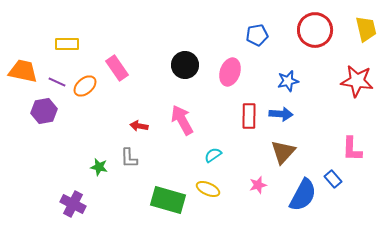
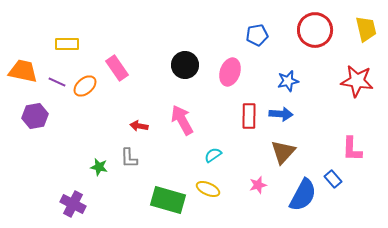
purple hexagon: moved 9 px left, 5 px down
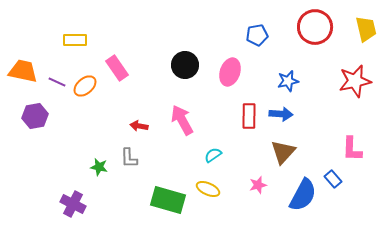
red circle: moved 3 px up
yellow rectangle: moved 8 px right, 4 px up
red star: moved 2 px left; rotated 20 degrees counterclockwise
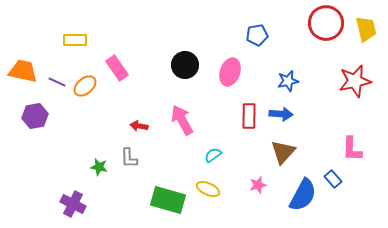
red circle: moved 11 px right, 4 px up
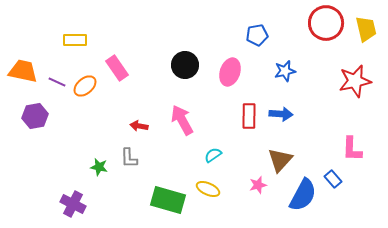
blue star: moved 3 px left, 10 px up
brown triangle: moved 3 px left, 8 px down
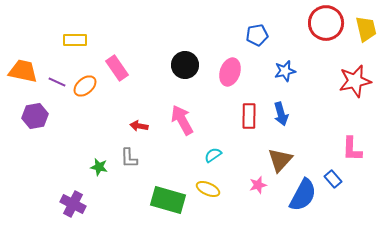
blue arrow: rotated 70 degrees clockwise
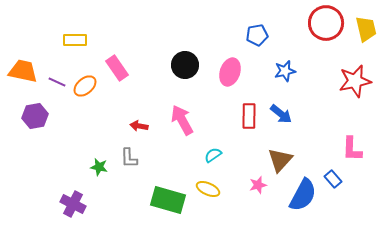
blue arrow: rotated 35 degrees counterclockwise
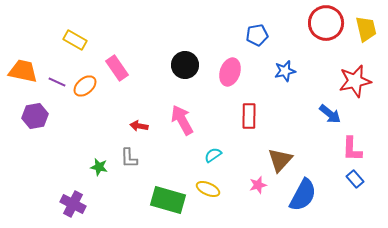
yellow rectangle: rotated 30 degrees clockwise
blue arrow: moved 49 px right
blue rectangle: moved 22 px right
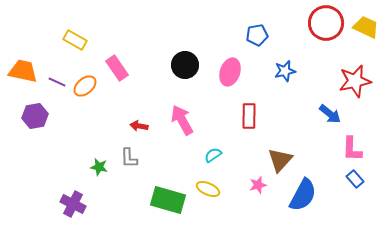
yellow trapezoid: moved 2 px up; rotated 52 degrees counterclockwise
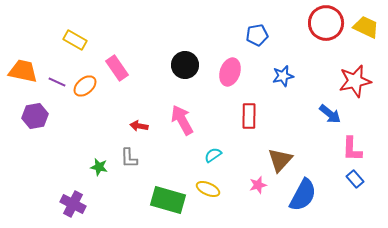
blue star: moved 2 px left, 5 px down
